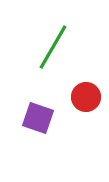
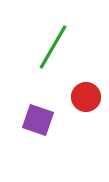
purple square: moved 2 px down
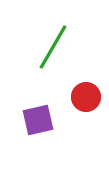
purple square: rotated 32 degrees counterclockwise
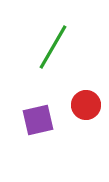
red circle: moved 8 px down
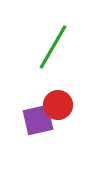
red circle: moved 28 px left
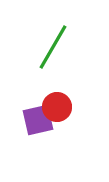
red circle: moved 1 px left, 2 px down
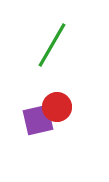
green line: moved 1 px left, 2 px up
